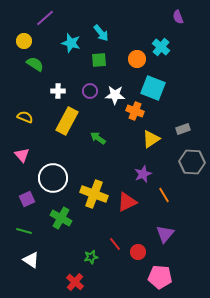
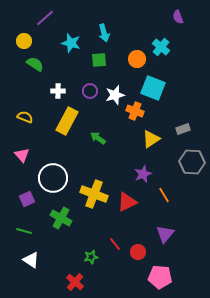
cyan arrow: moved 3 px right; rotated 24 degrees clockwise
white star: rotated 18 degrees counterclockwise
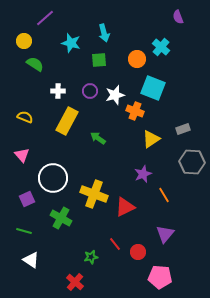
red triangle: moved 2 px left, 5 px down
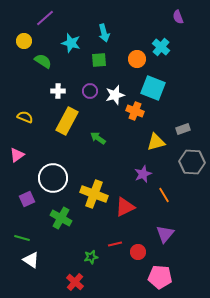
green semicircle: moved 8 px right, 3 px up
yellow triangle: moved 5 px right, 3 px down; rotated 18 degrees clockwise
pink triangle: moved 5 px left; rotated 35 degrees clockwise
green line: moved 2 px left, 7 px down
red line: rotated 64 degrees counterclockwise
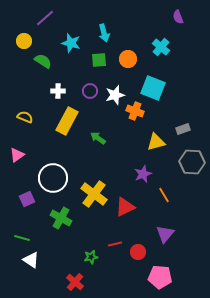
orange circle: moved 9 px left
yellow cross: rotated 16 degrees clockwise
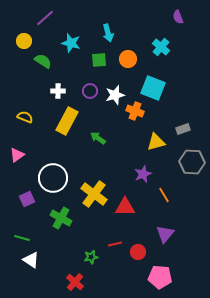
cyan arrow: moved 4 px right
red triangle: rotated 25 degrees clockwise
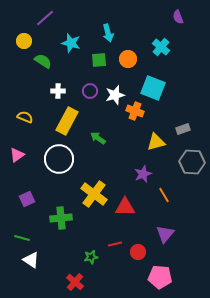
white circle: moved 6 px right, 19 px up
green cross: rotated 35 degrees counterclockwise
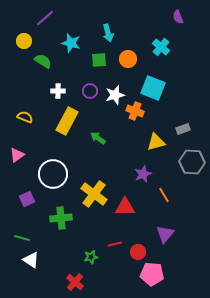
white circle: moved 6 px left, 15 px down
pink pentagon: moved 8 px left, 3 px up
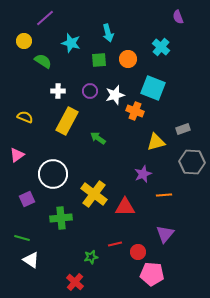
orange line: rotated 63 degrees counterclockwise
